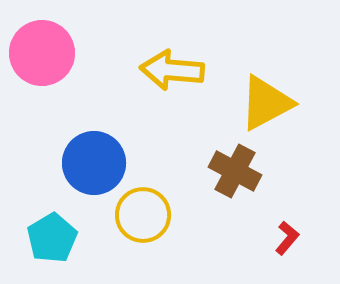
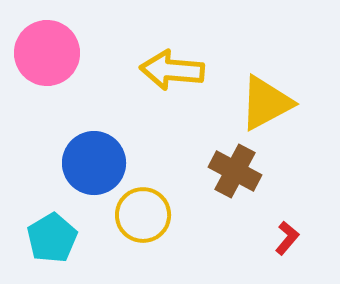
pink circle: moved 5 px right
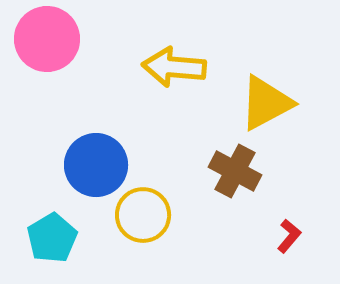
pink circle: moved 14 px up
yellow arrow: moved 2 px right, 3 px up
blue circle: moved 2 px right, 2 px down
red L-shape: moved 2 px right, 2 px up
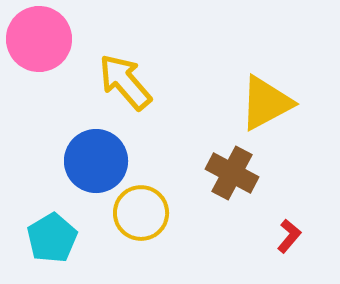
pink circle: moved 8 px left
yellow arrow: moved 49 px left, 15 px down; rotated 44 degrees clockwise
blue circle: moved 4 px up
brown cross: moved 3 px left, 2 px down
yellow circle: moved 2 px left, 2 px up
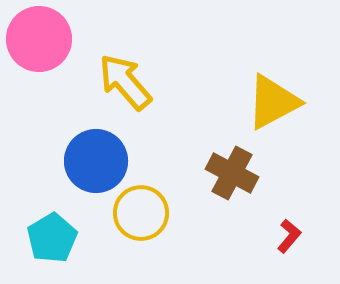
yellow triangle: moved 7 px right, 1 px up
